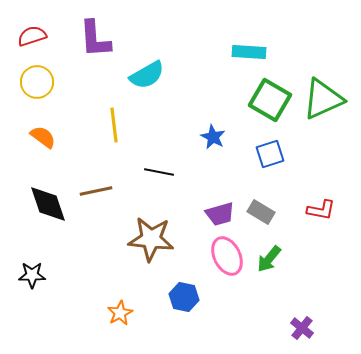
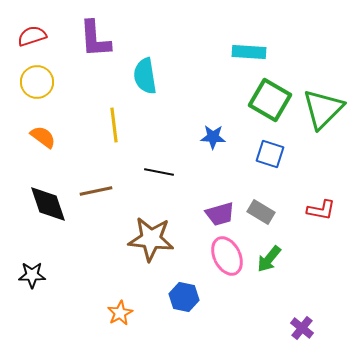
cyan semicircle: moved 2 px left, 1 px down; rotated 111 degrees clockwise
green triangle: moved 10 px down; rotated 21 degrees counterclockwise
blue star: rotated 25 degrees counterclockwise
blue square: rotated 36 degrees clockwise
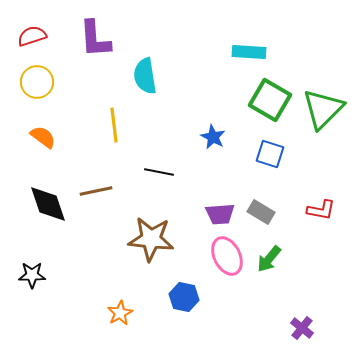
blue star: rotated 25 degrees clockwise
purple trapezoid: rotated 12 degrees clockwise
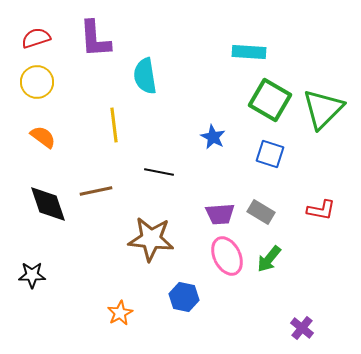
red semicircle: moved 4 px right, 2 px down
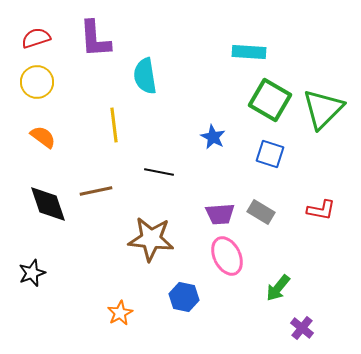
green arrow: moved 9 px right, 29 px down
black star: moved 2 px up; rotated 20 degrees counterclockwise
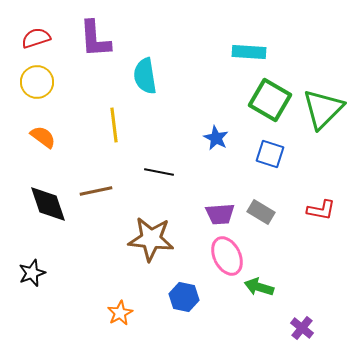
blue star: moved 3 px right, 1 px down
green arrow: moved 19 px left, 1 px up; rotated 68 degrees clockwise
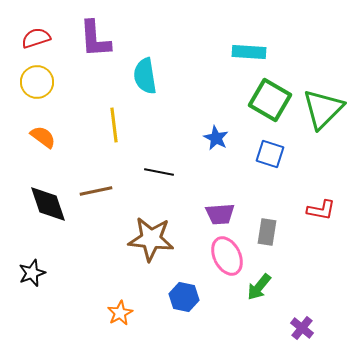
gray rectangle: moved 6 px right, 20 px down; rotated 68 degrees clockwise
green arrow: rotated 68 degrees counterclockwise
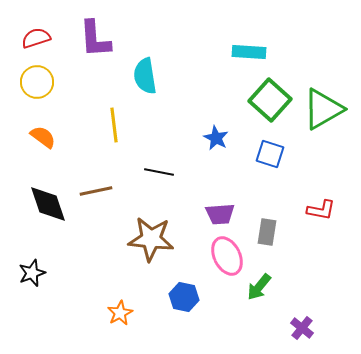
green square: rotated 12 degrees clockwise
green triangle: rotated 15 degrees clockwise
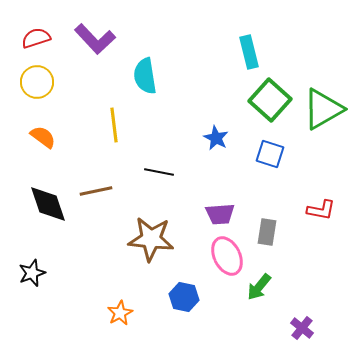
purple L-shape: rotated 39 degrees counterclockwise
cyan rectangle: rotated 72 degrees clockwise
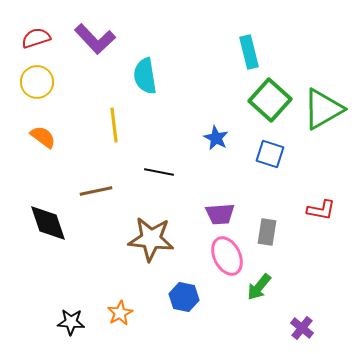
black diamond: moved 19 px down
black star: moved 39 px right, 49 px down; rotated 24 degrees clockwise
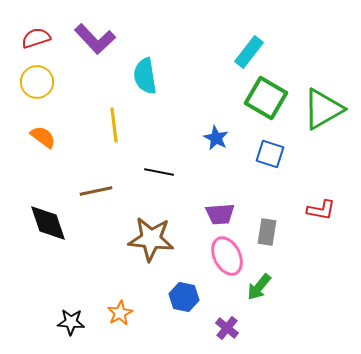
cyan rectangle: rotated 52 degrees clockwise
green square: moved 4 px left, 2 px up; rotated 12 degrees counterclockwise
purple cross: moved 75 px left
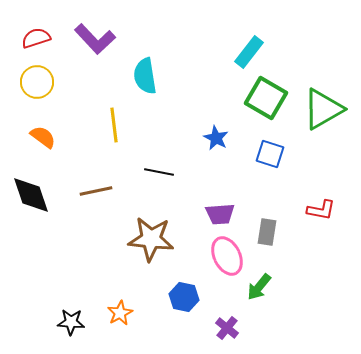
black diamond: moved 17 px left, 28 px up
